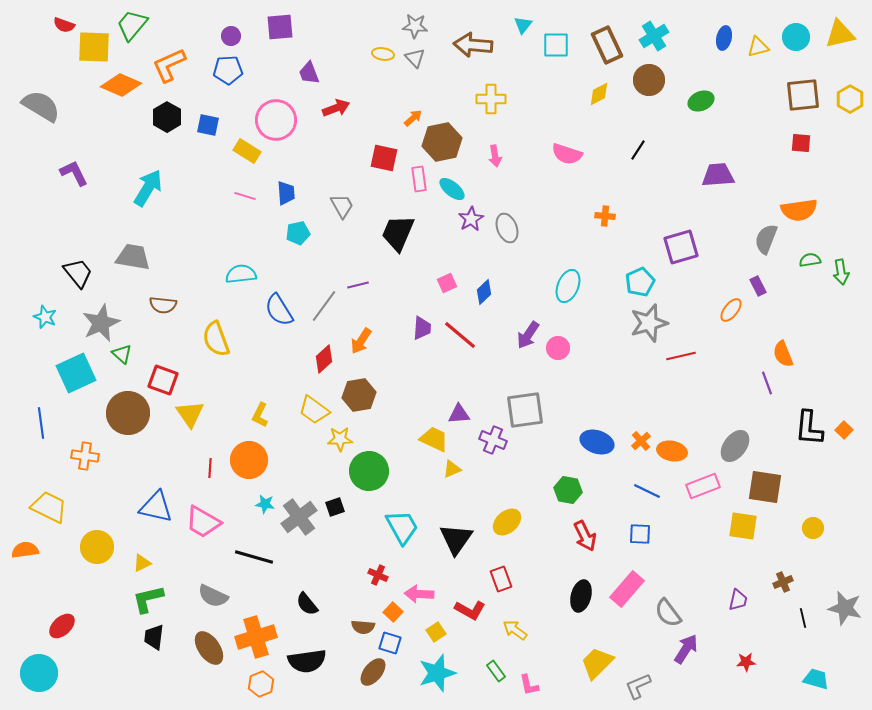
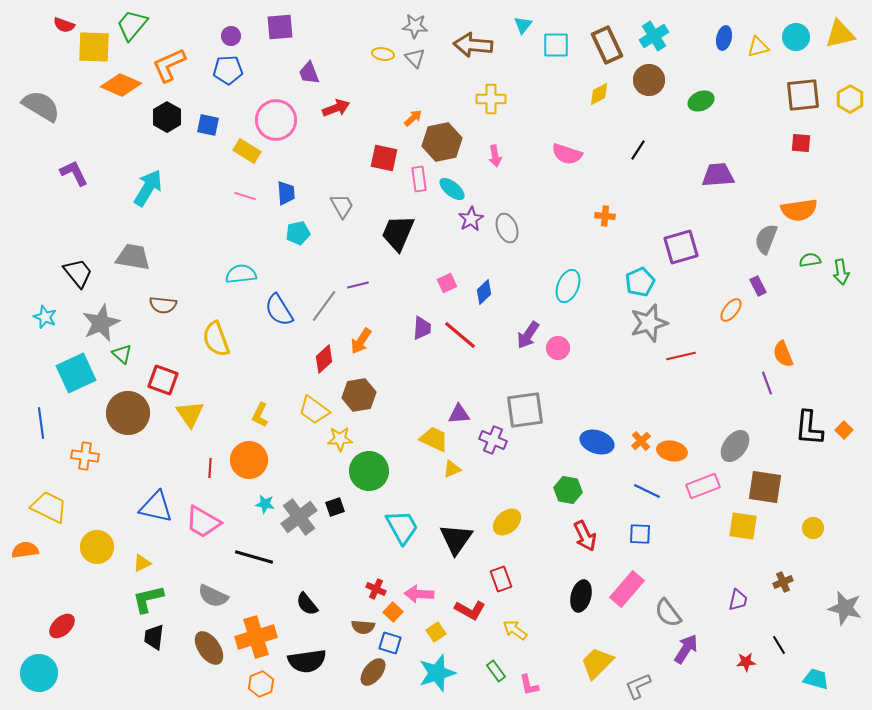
red cross at (378, 575): moved 2 px left, 14 px down
black line at (803, 618): moved 24 px left, 27 px down; rotated 18 degrees counterclockwise
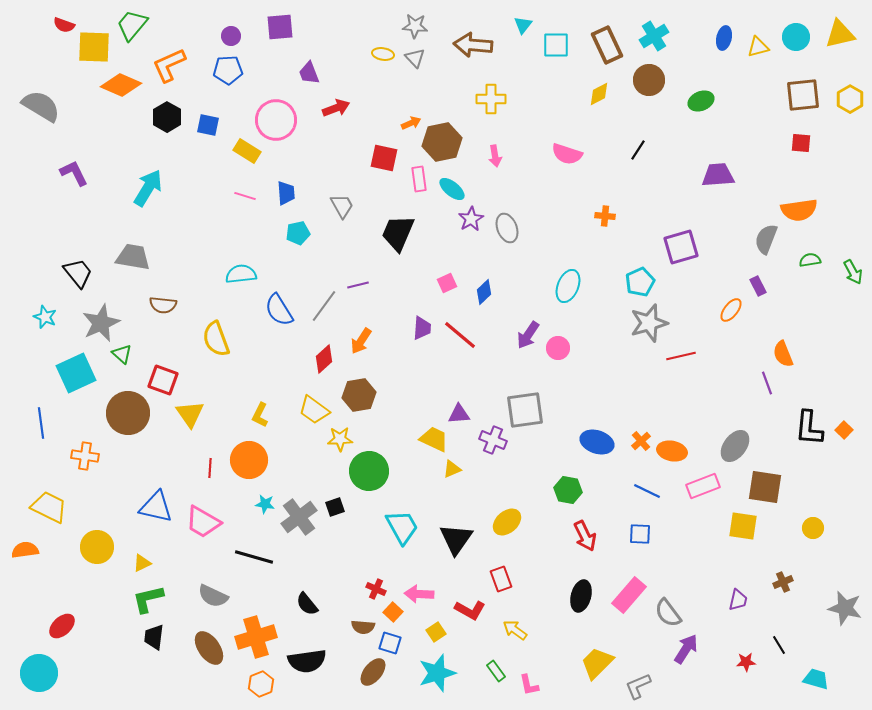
orange arrow at (413, 118): moved 2 px left, 5 px down; rotated 18 degrees clockwise
green arrow at (841, 272): moved 12 px right; rotated 20 degrees counterclockwise
pink rectangle at (627, 589): moved 2 px right, 6 px down
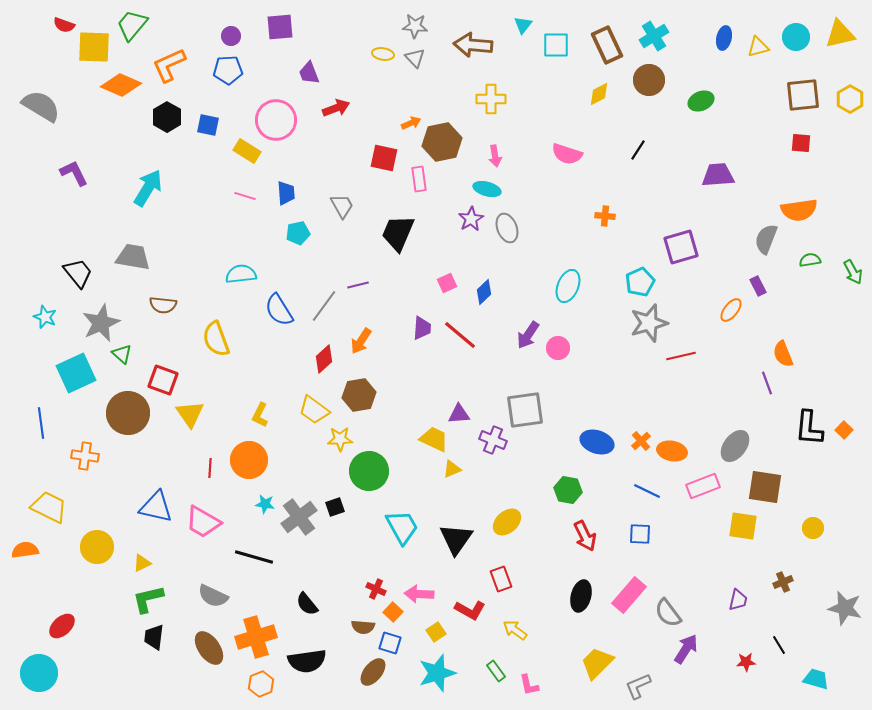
cyan ellipse at (452, 189): moved 35 px right; rotated 24 degrees counterclockwise
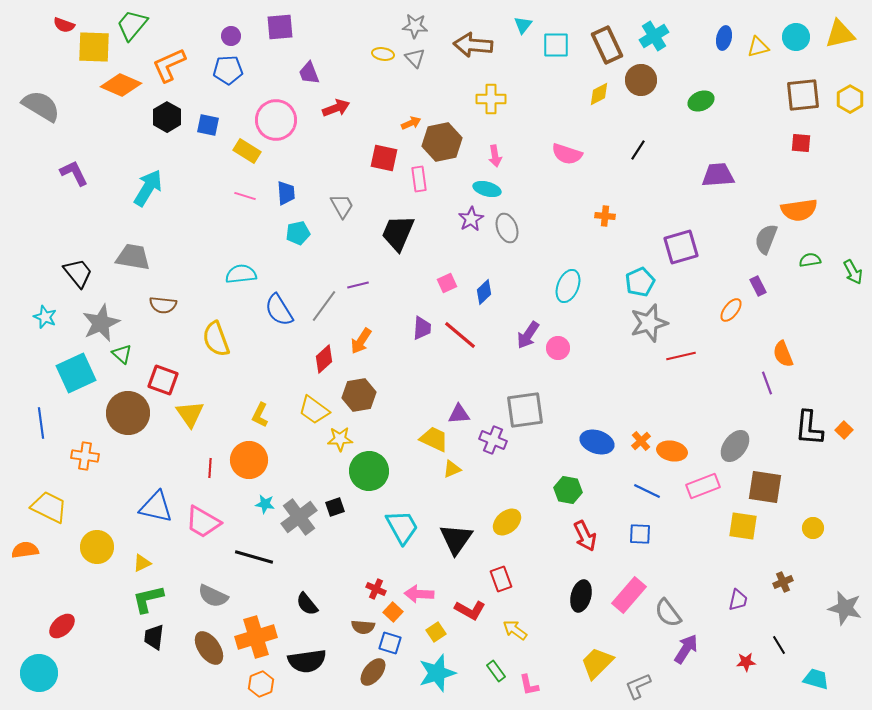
brown circle at (649, 80): moved 8 px left
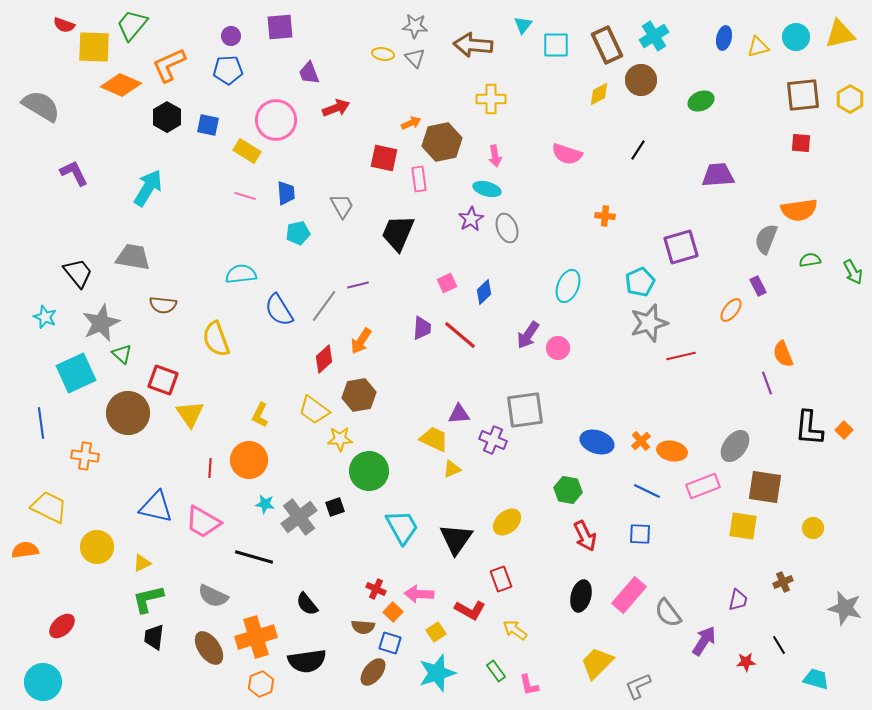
purple arrow at (686, 649): moved 18 px right, 8 px up
cyan circle at (39, 673): moved 4 px right, 9 px down
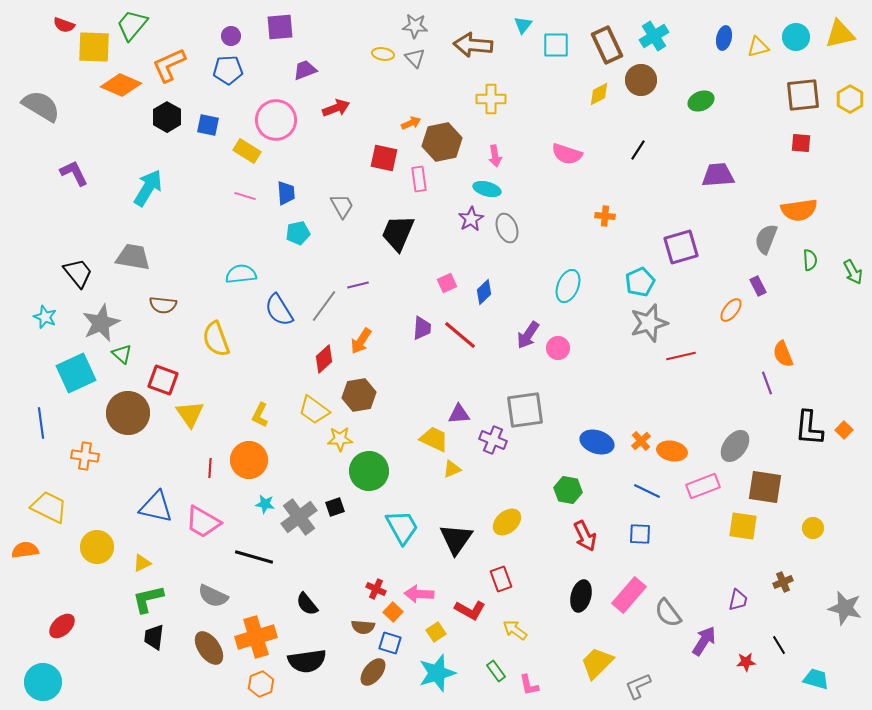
purple trapezoid at (309, 73): moved 4 px left, 3 px up; rotated 90 degrees clockwise
green semicircle at (810, 260): rotated 95 degrees clockwise
